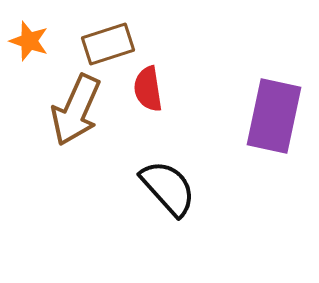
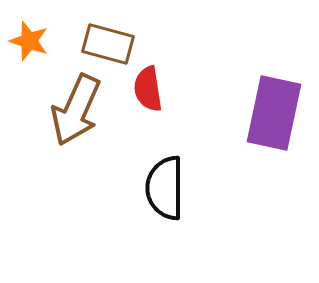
brown rectangle: rotated 33 degrees clockwise
purple rectangle: moved 3 px up
black semicircle: moved 3 px left; rotated 138 degrees counterclockwise
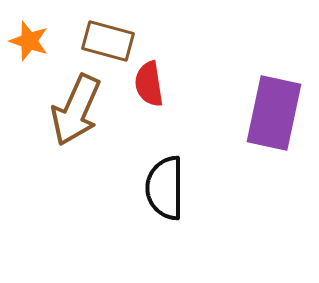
brown rectangle: moved 3 px up
red semicircle: moved 1 px right, 5 px up
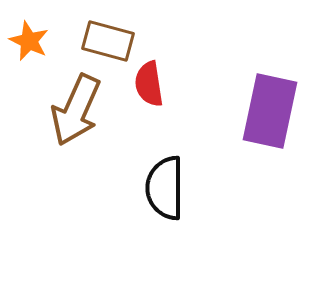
orange star: rotated 6 degrees clockwise
purple rectangle: moved 4 px left, 2 px up
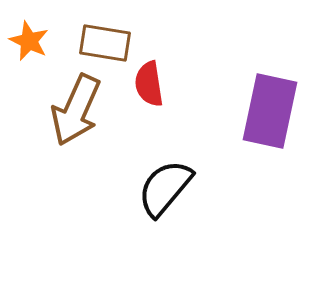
brown rectangle: moved 3 px left, 2 px down; rotated 6 degrees counterclockwise
black semicircle: rotated 40 degrees clockwise
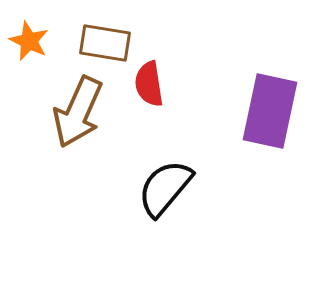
brown arrow: moved 2 px right, 2 px down
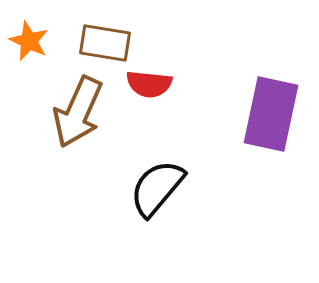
red semicircle: rotated 75 degrees counterclockwise
purple rectangle: moved 1 px right, 3 px down
black semicircle: moved 8 px left
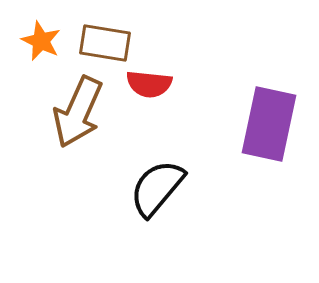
orange star: moved 12 px right
purple rectangle: moved 2 px left, 10 px down
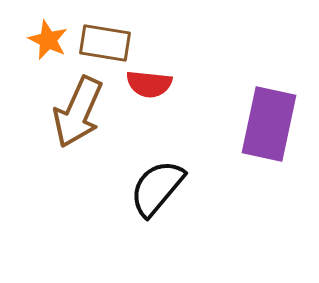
orange star: moved 7 px right, 1 px up
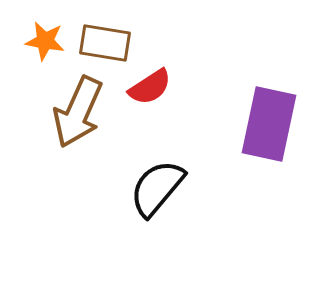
orange star: moved 3 px left, 1 px down; rotated 15 degrees counterclockwise
red semicircle: moved 1 px right, 3 px down; rotated 39 degrees counterclockwise
